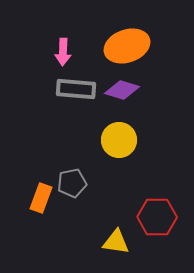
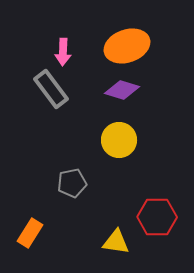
gray rectangle: moved 25 px left; rotated 48 degrees clockwise
orange rectangle: moved 11 px left, 35 px down; rotated 12 degrees clockwise
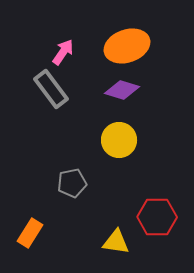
pink arrow: rotated 148 degrees counterclockwise
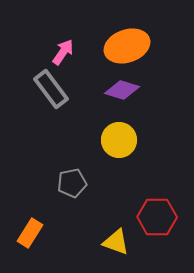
yellow triangle: rotated 12 degrees clockwise
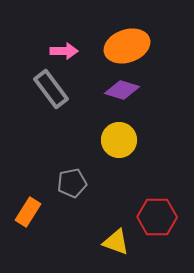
pink arrow: moved 1 px right, 1 px up; rotated 56 degrees clockwise
orange rectangle: moved 2 px left, 21 px up
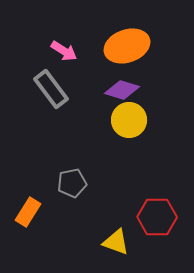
pink arrow: rotated 32 degrees clockwise
yellow circle: moved 10 px right, 20 px up
